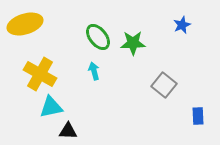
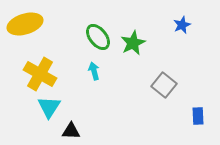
green star: rotated 25 degrees counterclockwise
cyan triangle: moved 2 px left; rotated 45 degrees counterclockwise
black triangle: moved 3 px right
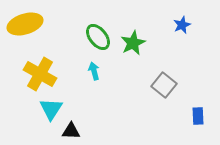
cyan triangle: moved 2 px right, 2 px down
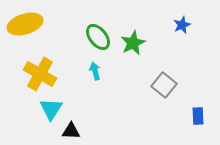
cyan arrow: moved 1 px right
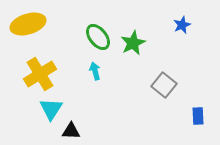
yellow ellipse: moved 3 px right
yellow cross: rotated 28 degrees clockwise
